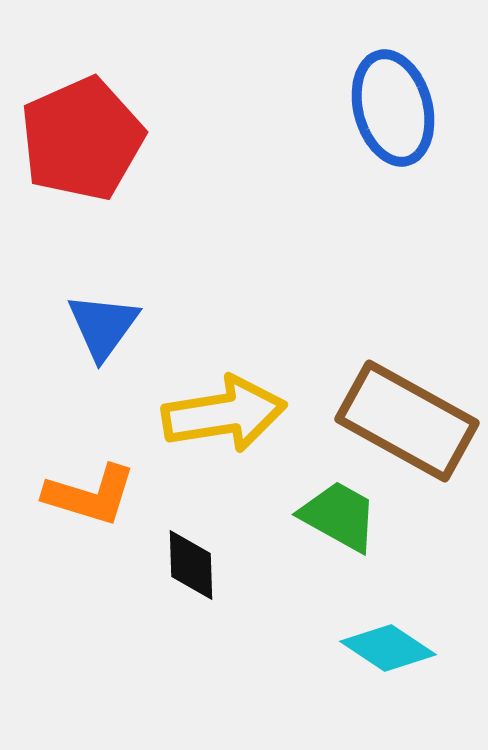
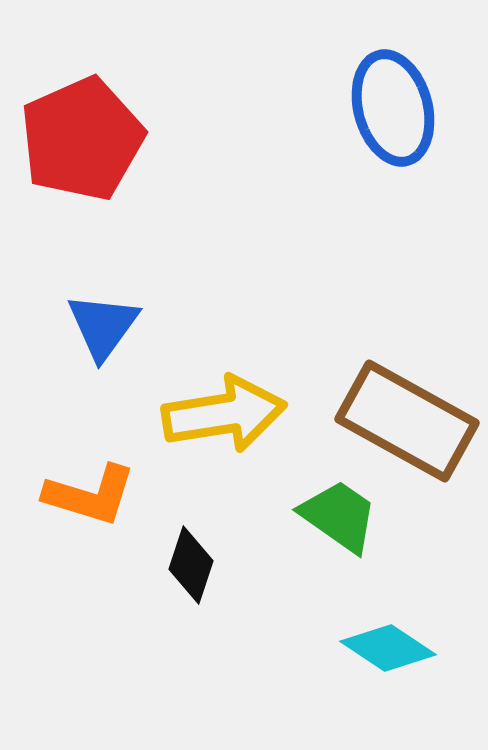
green trapezoid: rotated 6 degrees clockwise
black diamond: rotated 20 degrees clockwise
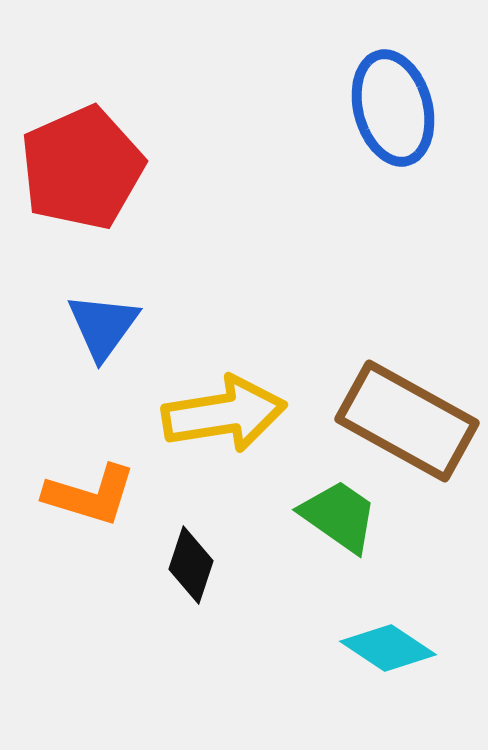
red pentagon: moved 29 px down
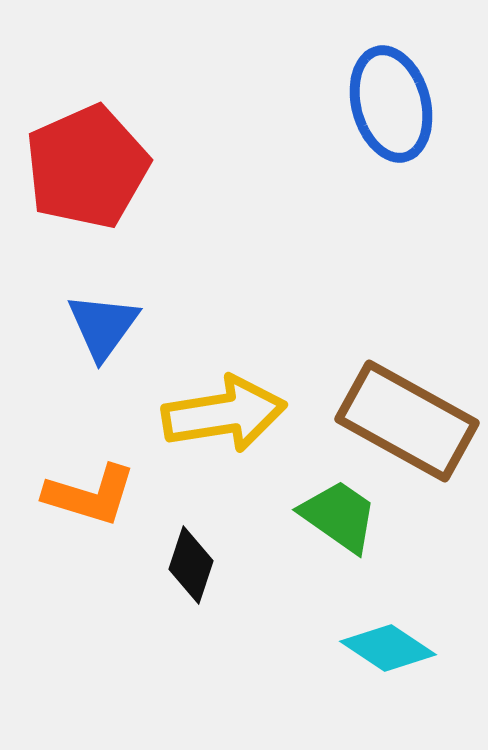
blue ellipse: moved 2 px left, 4 px up
red pentagon: moved 5 px right, 1 px up
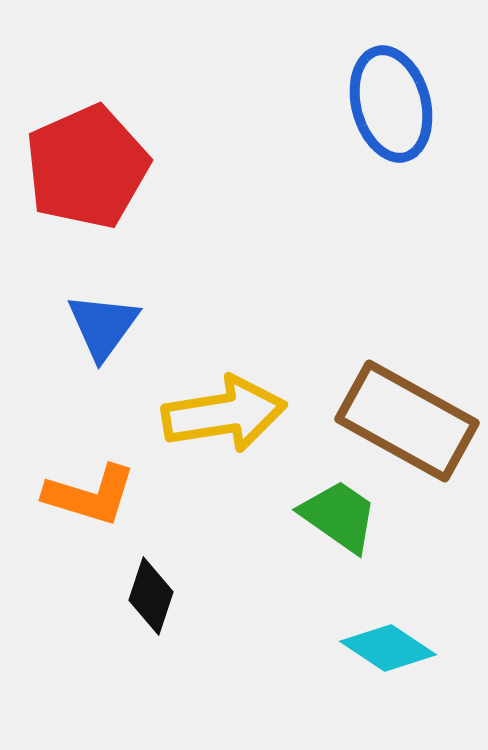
black diamond: moved 40 px left, 31 px down
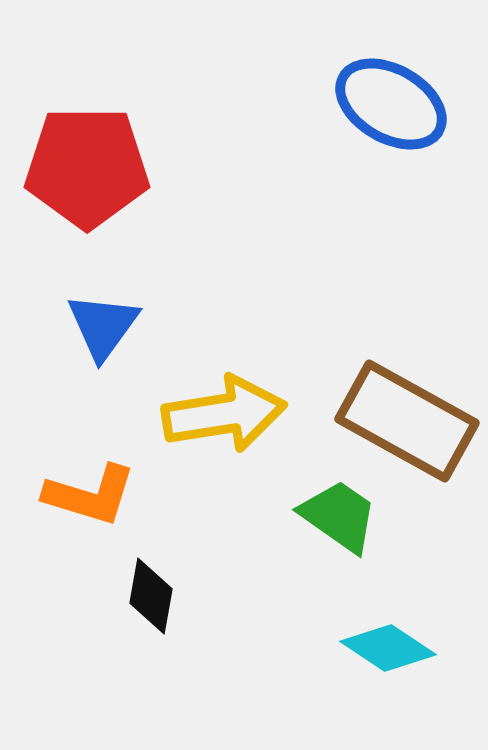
blue ellipse: rotated 45 degrees counterclockwise
red pentagon: rotated 24 degrees clockwise
black diamond: rotated 8 degrees counterclockwise
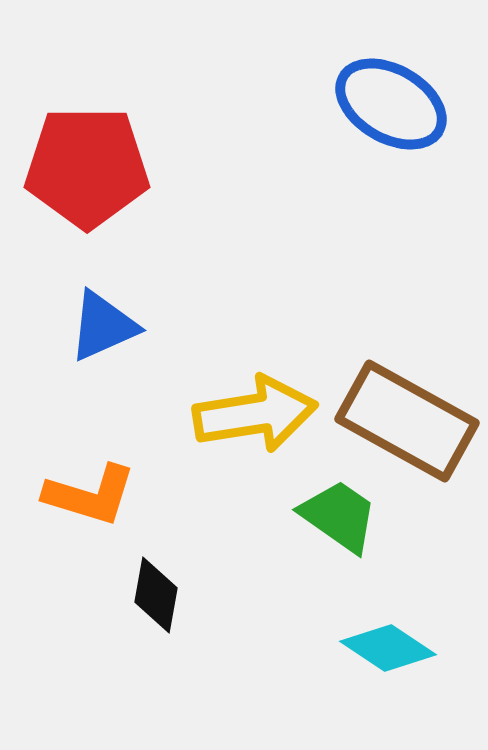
blue triangle: rotated 30 degrees clockwise
yellow arrow: moved 31 px right
black diamond: moved 5 px right, 1 px up
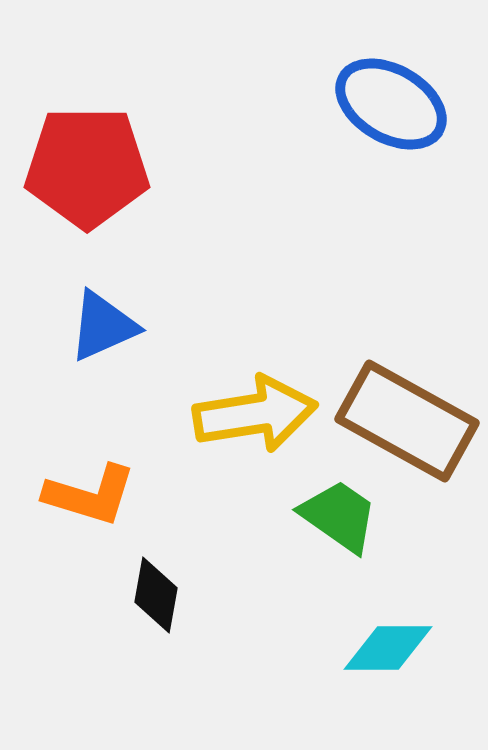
cyan diamond: rotated 34 degrees counterclockwise
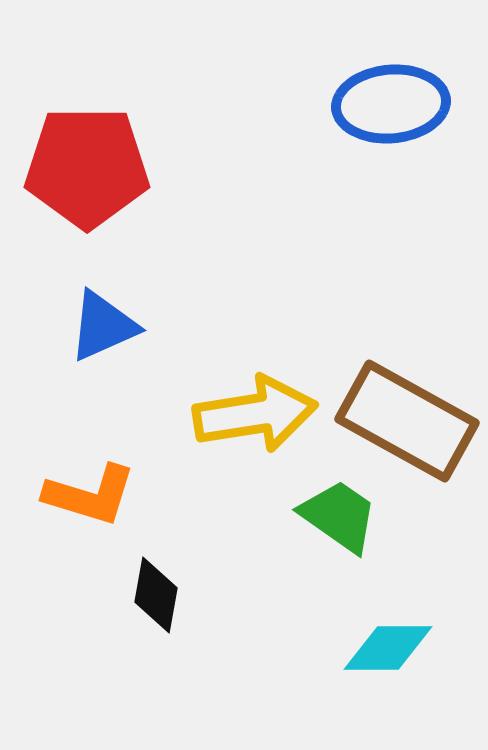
blue ellipse: rotated 35 degrees counterclockwise
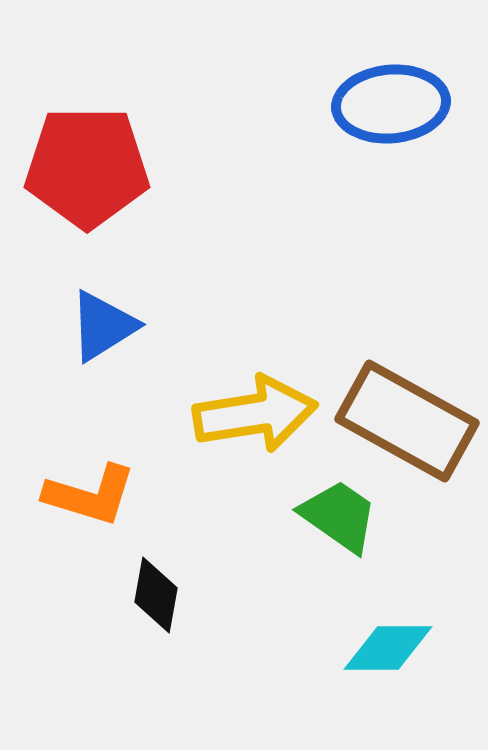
blue triangle: rotated 8 degrees counterclockwise
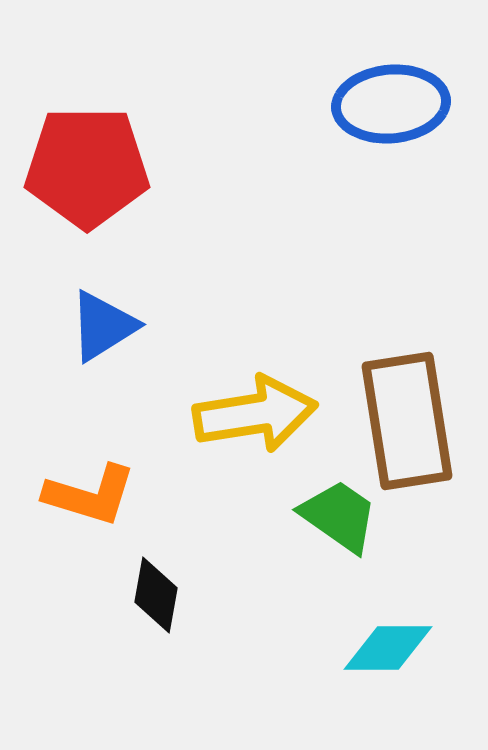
brown rectangle: rotated 52 degrees clockwise
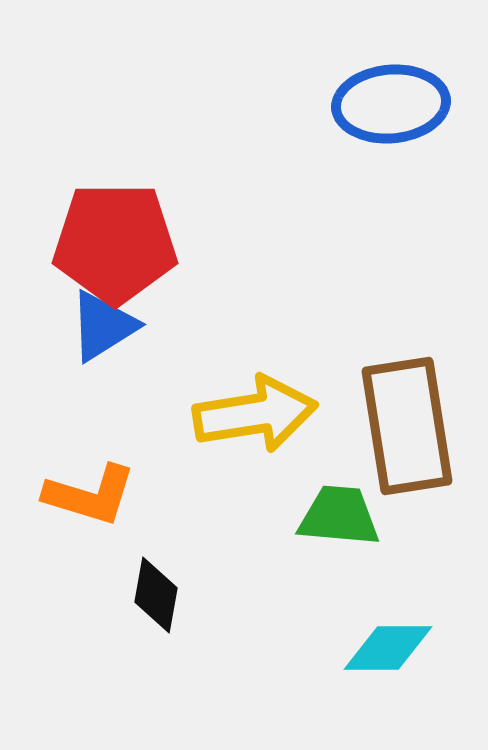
red pentagon: moved 28 px right, 76 px down
brown rectangle: moved 5 px down
green trapezoid: rotated 30 degrees counterclockwise
